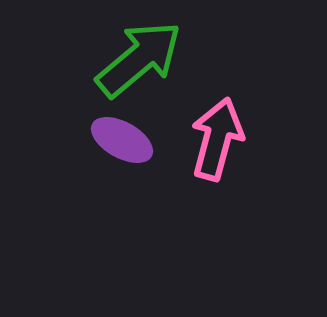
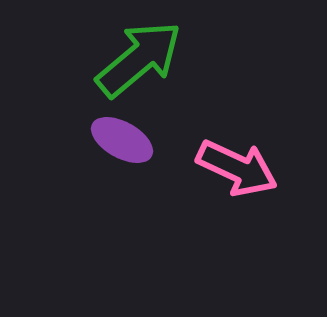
pink arrow: moved 20 px right, 29 px down; rotated 100 degrees clockwise
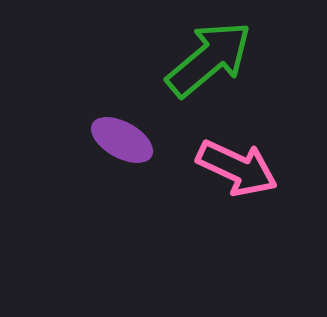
green arrow: moved 70 px right
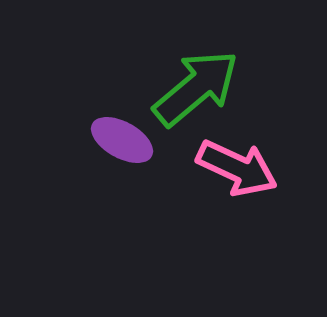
green arrow: moved 13 px left, 29 px down
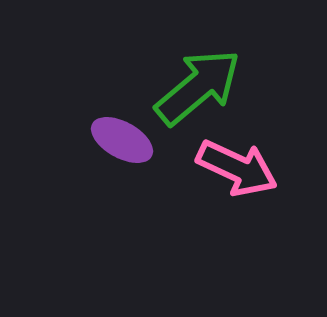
green arrow: moved 2 px right, 1 px up
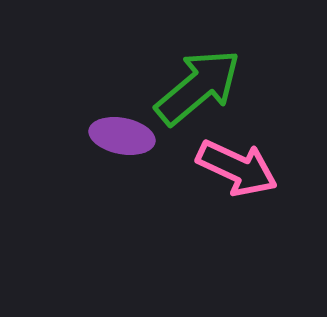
purple ellipse: moved 4 px up; rotated 18 degrees counterclockwise
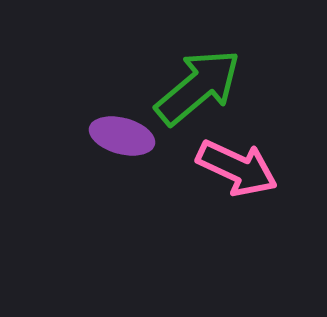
purple ellipse: rotated 4 degrees clockwise
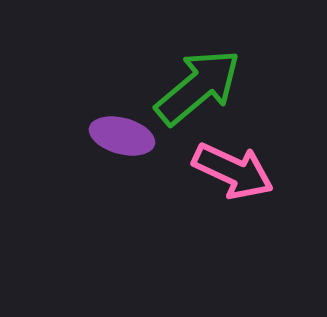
pink arrow: moved 4 px left, 3 px down
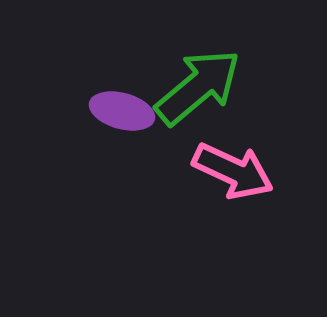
purple ellipse: moved 25 px up
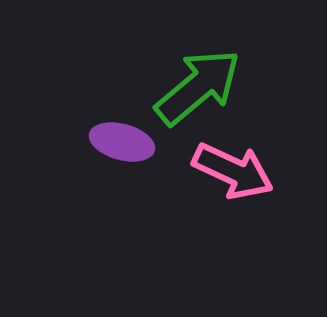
purple ellipse: moved 31 px down
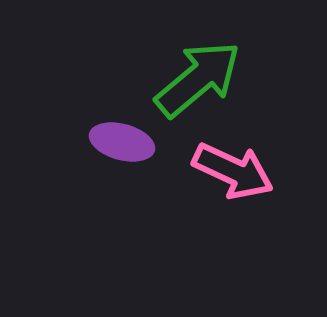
green arrow: moved 8 px up
